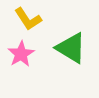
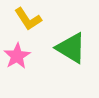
pink star: moved 4 px left, 2 px down
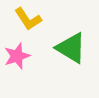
pink star: rotated 12 degrees clockwise
